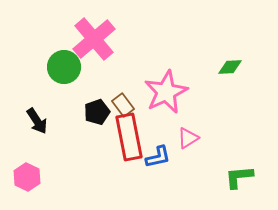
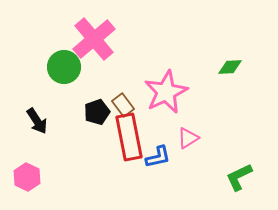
green L-shape: rotated 20 degrees counterclockwise
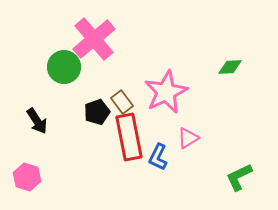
brown rectangle: moved 1 px left, 3 px up
blue L-shape: rotated 128 degrees clockwise
pink hexagon: rotated 8 degrees counterclockwise
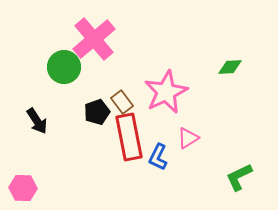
pink hexagon: moved 4 px left, 11 px down; rotated 16 degrees counterclockwise
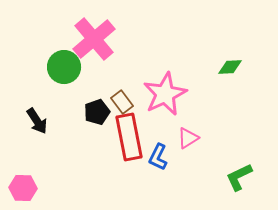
pink star: moved 1 px left, 2 px down
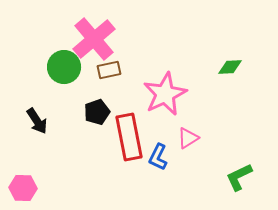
brown rectangle: moved 13 px left, 32 px up; rotated 65 degrees counterclockwise
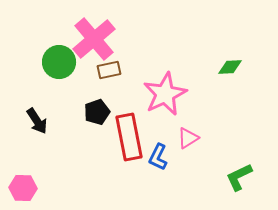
green circle: moved 5 px left, 5 px up
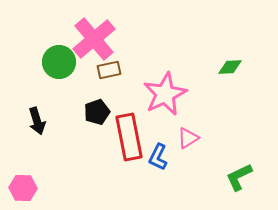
black arrow: rotated 16 degrees clockwise
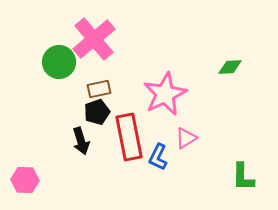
brown rectangle: moved 10 px left, 19 px down
black arrow: moved 44 px right, 20 px down
pink triangle: moved 2 px left
green L-shape: moved 4 px right; rotated 64 degrees counterclockwise
pink hexagon: moved 2 px right, 8 px up
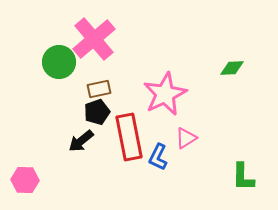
green diamond: moved 2 px right, 1 px down
black arrow: rotated 68 degrees clockwise
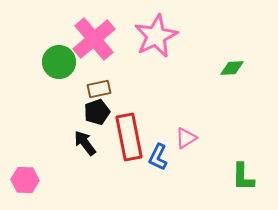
pink star: moved 9 px left, 58 px up
black arrow: moved 4 px right, 2 px down; rotated 92 degrees clockwise
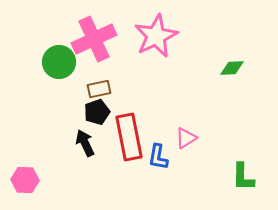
pink cross: rotated 15 degrees clockwise
black arrow: rotated 12 degrees clockwise
blue L-shape: rotated 16 degrees counterclockwise
